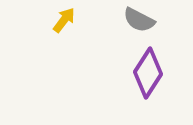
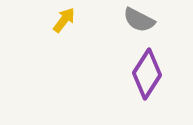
purple diamond: moved 1 px left, 1 px down
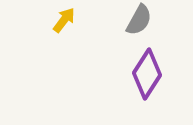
gray semicircle: rotated 88 degrees counterclockwise
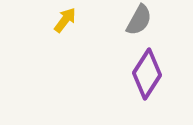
yellow arrow: moved 1 px right
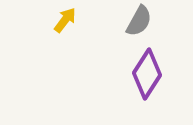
gray semicircle: moved 1 px down
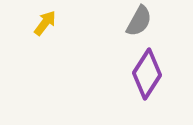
yellow arrow: moved 20 px left, 3 px down
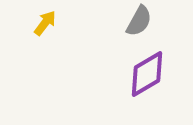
purple diamond: rotated 27 degrees clockwise
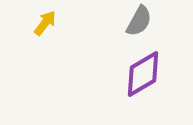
purple diamond: moved 4 px left
